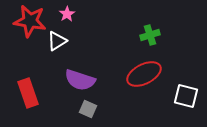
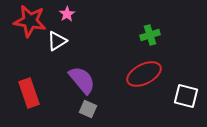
purple semicircle: moved 2 px right; rotated 148 degrees counterclockwise
red rectangle: moved 1 px right
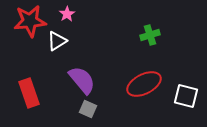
red star: rotated 16 degrees counterclockwise
red ellipse: moved 10 px down
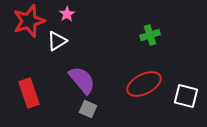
red star: moved 1 px left; rotated 12 degrees counterclockwise
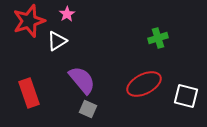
green cross: moved 8 px right, 3 px down
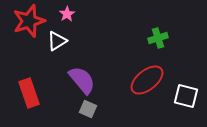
red ellipse: moved 3 px right, 4 px up; rotated 12 degrees counterclockwise
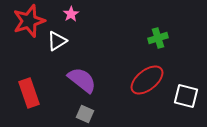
pink star: moved 4 px right
purple semicircle: rotated 12 degrees counterclockwise
gray square: moved 3 px left, 5 px down
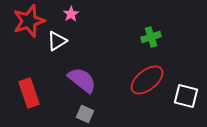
green cross: moved 7 px left, 1 px up
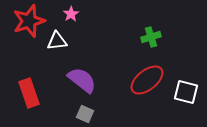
white triangle: rotated 25 degrees clockwise
white square: moved 4 px up
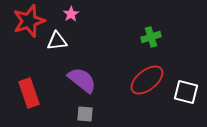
gray square: rotated 18 degrees counterclockwise
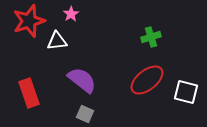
gray square: rotated 18 degrees clockwise
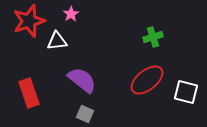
green cross: moved 2 px right
